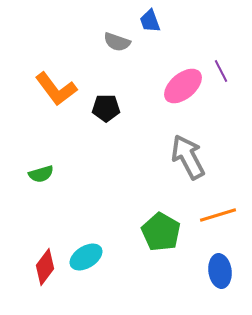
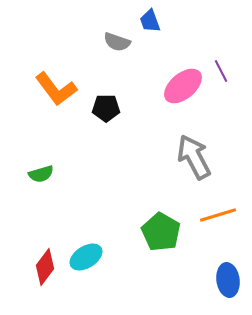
gray arrow: moved 6 px right
blue ellipse: moved 8 px right, 9 px down
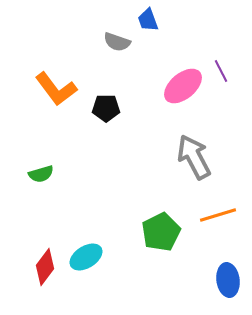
blue trapezoid: moved 2 px left, 1 px up
green pentagon: rotated 15 degrees clockwise
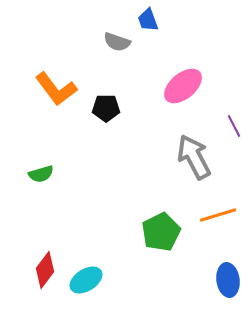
purple line: moved 13 px right, 55 px down
cyan ellipse: moved 23 px down
red diamond: moved 3 px down
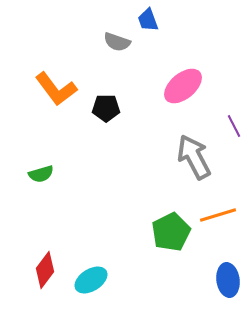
green pentagon: moved 10 px right
cyan ellipse: moved 5 px right
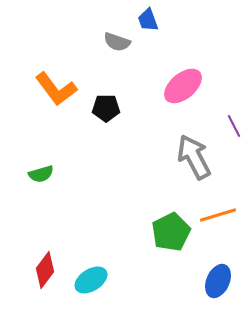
blue ellipse: moved 10 px left, 1 px down; rotated 32 degrees clockwise
